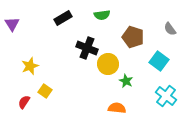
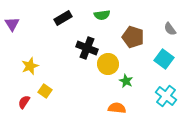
cyan square: moved 5 px right, 2 px up
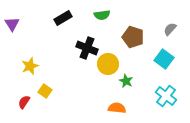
gray semicircle: rotated 80 degrees clockwise
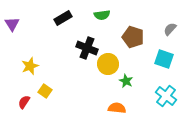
cyan square: rotated 18 degrees counterclockwise
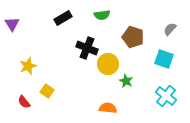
yellow star: moved 2 px left
yellow square: moved 2 px right
red semicircle: rotated 72 degrees counterclockwise
orange semicircle: moved 9 px left
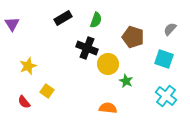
green semicircle: moved 6 px left, 5 px down; rotated 63 degrees counterclockwise
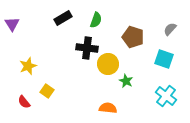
black cross: rotated 15 degrees counterclockwise
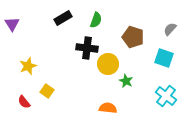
cyan square: moved 1 px up
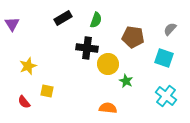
brown pentagon: rotated 10 degrees counterclockwise
yellow square: rotated 24 degrees counterclockwise
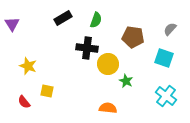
yellow star: rotated 30 degrees counterclockwise
